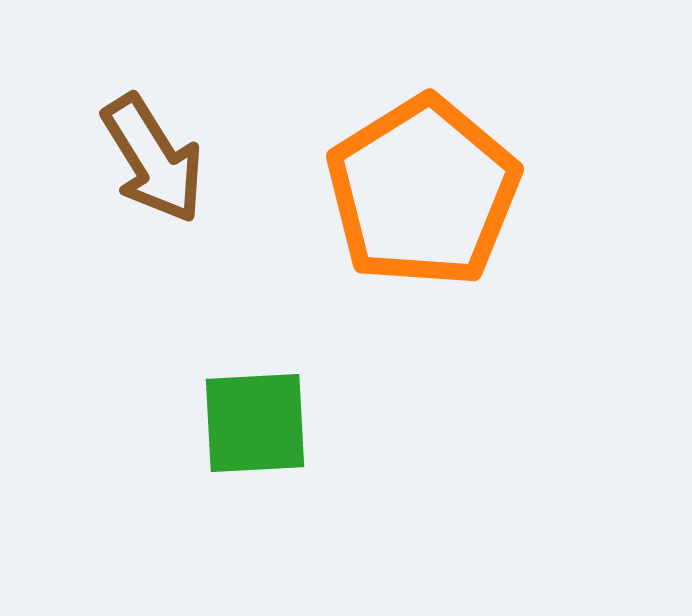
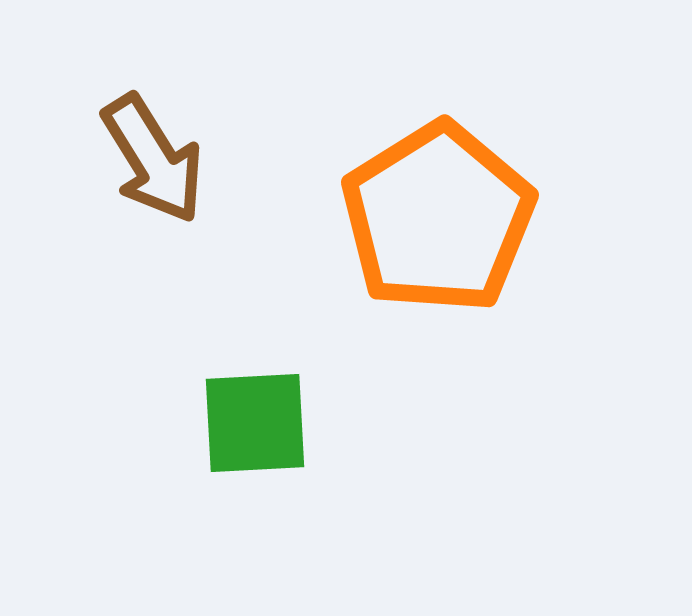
orange pentagon: moved 15 px right, 26 px down
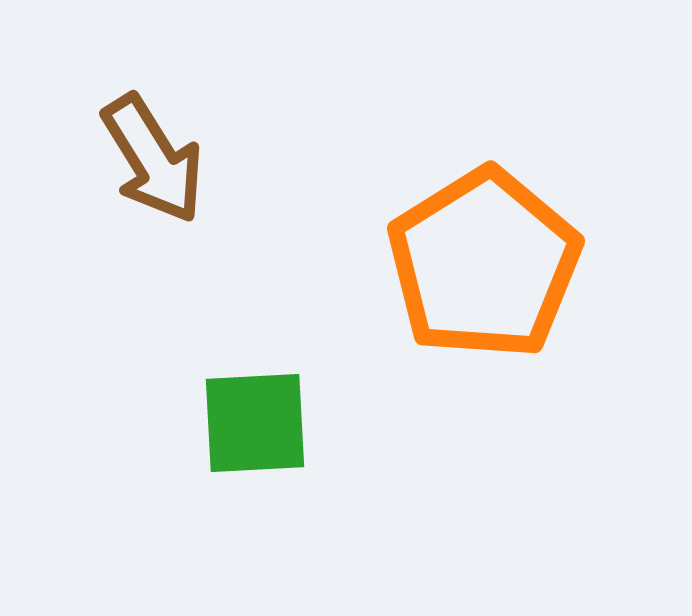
orange pentagon: moved 46 px right, 46 px down
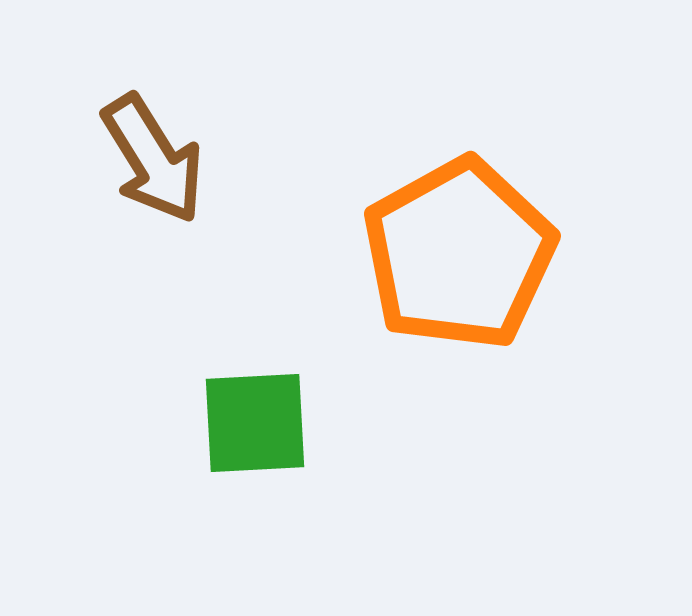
orange pentagon: moved 25 px left, 10 px up; rotated 3 degrees clockwise
